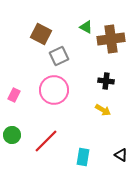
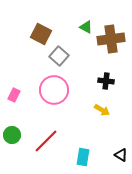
gray square: rotated 24 degrees counterclockwise
yellow arrow: moved 1 px left
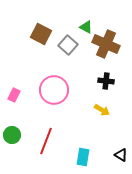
brown cross: moved 5 px left, 5 px down; rotated 32 degrees clockwise
gray square: moved 9 px right, 11 px up
red line: rotated 24 degrees counterclockwise
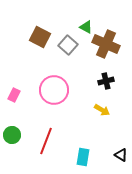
brown square: moved 1 px left, 3 px down
black cross: rotated 21 degrees counterclockwise
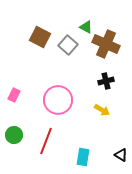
pink circle: moved 4 px right, 10 px down
green circle: moved 2 px right
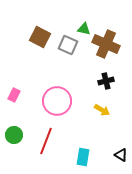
green triangle: moved 2 px left, 2 px down; rotated 16 degrees counterclockwise
gray square: rotated 18 degrees counterclockwise
pink circle: moved 1 px left, 1 px down
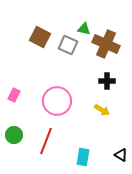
black cross: moved 1 px right; rotated 14 degrees clockwise
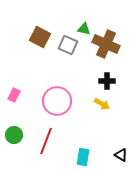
yellow arrow: moved 6 px up
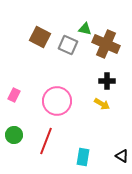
green triangle: moved 1 px right
black triangle: moved 1 px right, 1 px down
